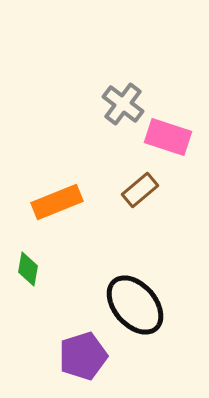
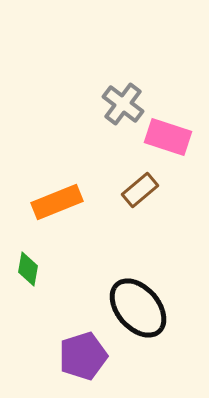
black ellipse: moved 3 px right, 3 px down
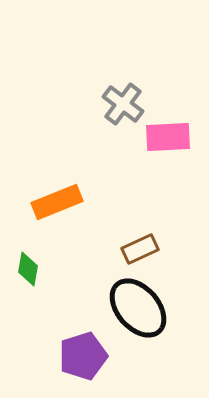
pink rectangle: rotated 21 degrees counterclockwise
brown rectangle: moved 59 px down; rotated 15 degrees clockwise
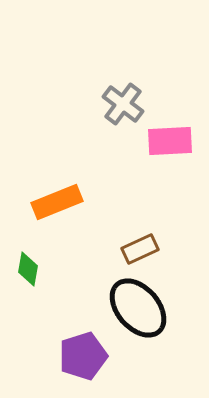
pink rectangle: moved 2 px right, 4 px down
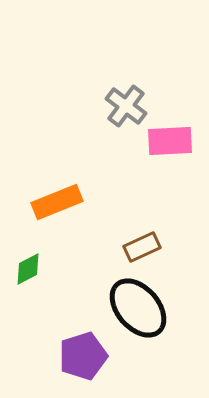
gray cross: moved 3 px right, 2 px down
brown rectangle: moved 2 px right, 2 px up
green diamond: rotated 52 degrees clockwise
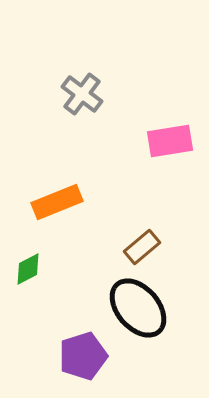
gray cross: moved 44 px left, 12 px up
pink rectangle: rotated 6 degrees counterclockwise
brown rectangle: rotated 15 degrees counterclockwise
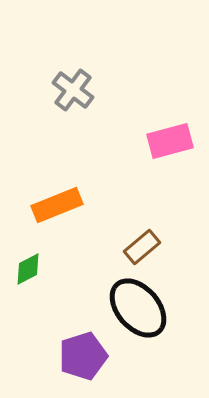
gray cross: moved 9 px left, 4 px up
pink rectangle: rotated 6 degrees counterclockwise
orange rectangle: moved 3 px down
